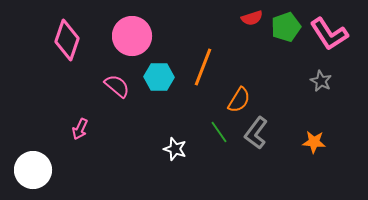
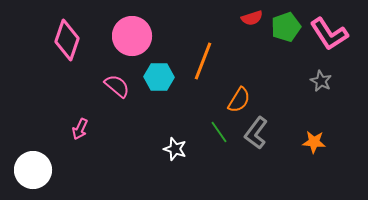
orange line: moved 6 px up
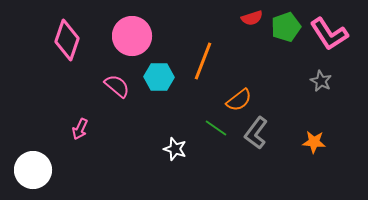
orange semicircle: rotated 20 degrees clockwise
green line: moved 3 px left, 4 px up; rotated 20 degrees counterclockwise
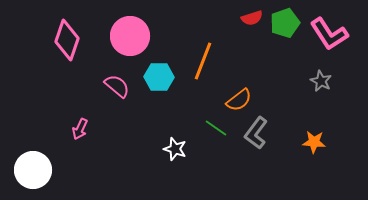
green pentagon: moved 1 px left, 4 px up
pink circle: moved 2 px left
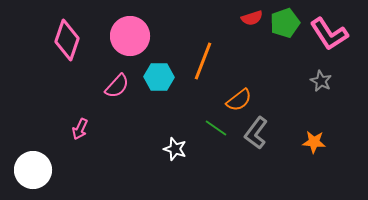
pink semicircle: rotated 92 degrees clockwise
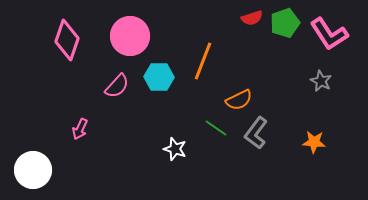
orange semicircle: rotated 12 degrees clockwise
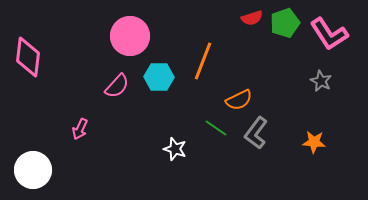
pink diamond: moved 39 px left, 17 px down; rotated 12 degrees counterclockwise
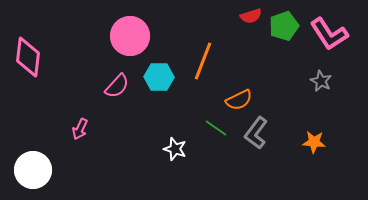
red semicircle: moved 1 px left, 2 px up
green pentagon: moved 1 px left, 3 px down
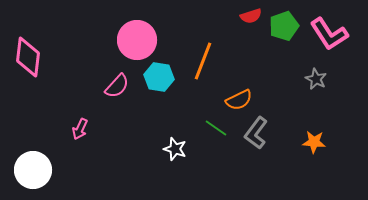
pink circle: moved 7 px right, 4 px down
cyan hexagon: rotated 8 degrees clockwise
gray star: moved 5 px left, 2 px up
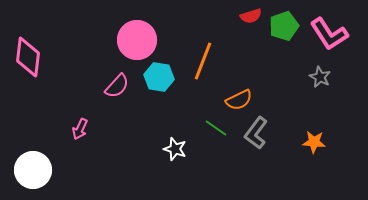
gray star: moved 4 px right, 2 px up
